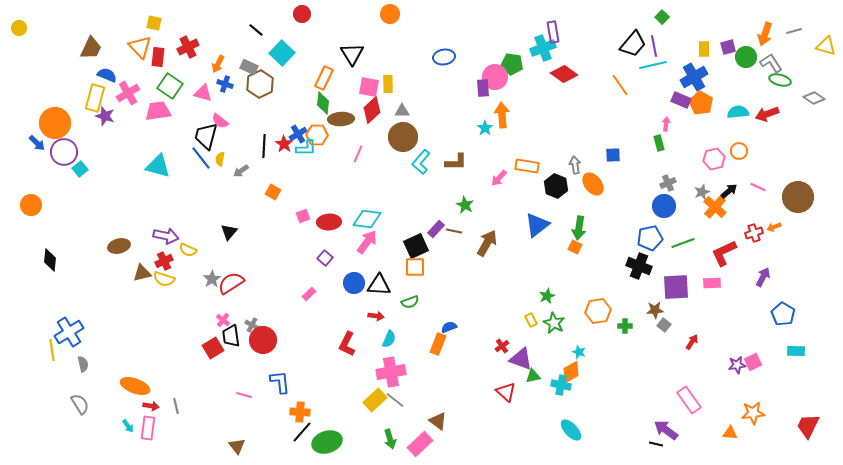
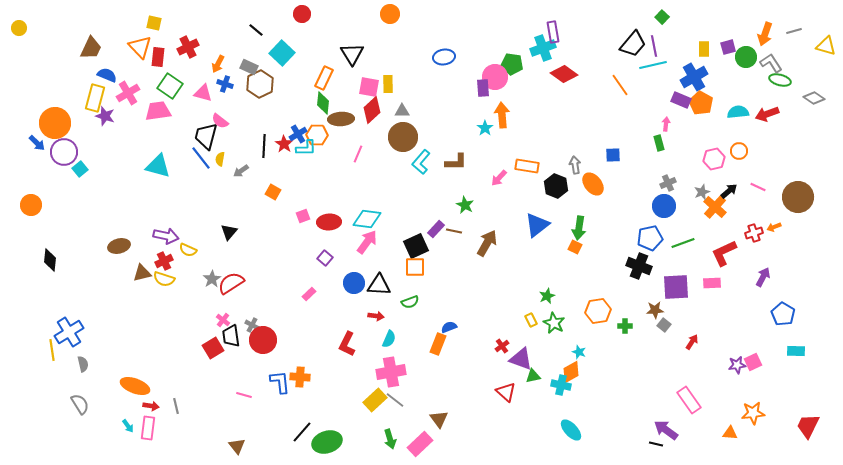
orange cross at (300, 412): moved 35 px up
brown triangle at (438, 421): moved 1 px right, 2 px up; rotated 18 degrees clockwise
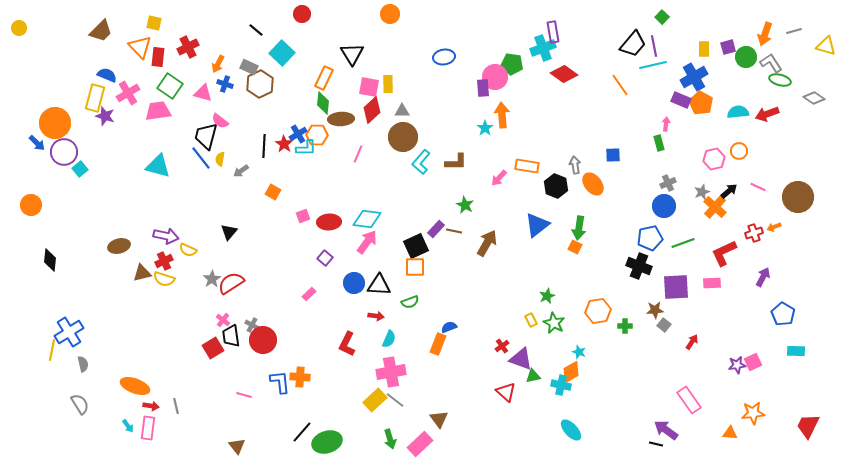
brown trapezoid at (91, 48): moved 10 px right, 17 px up; rotated 20 degrees clockwise
yellow line at (52, 350): rotated 20 degrees clockwise
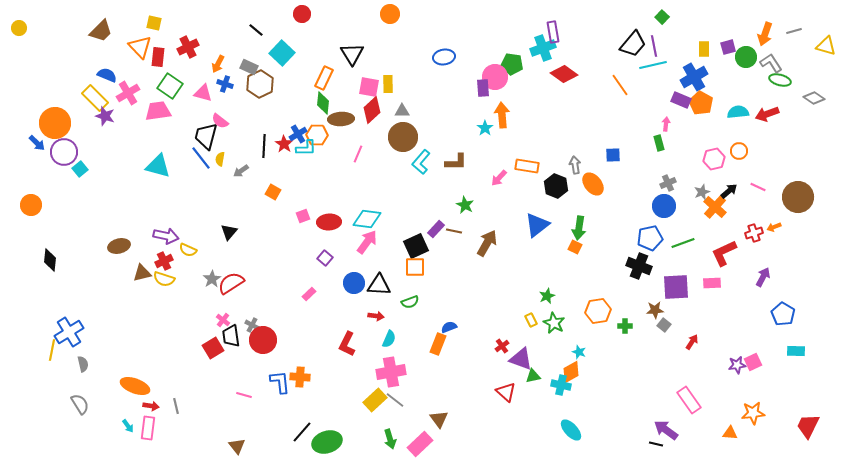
yellow rectangle at (95, 98): rotated 60 degrees counterclockwise
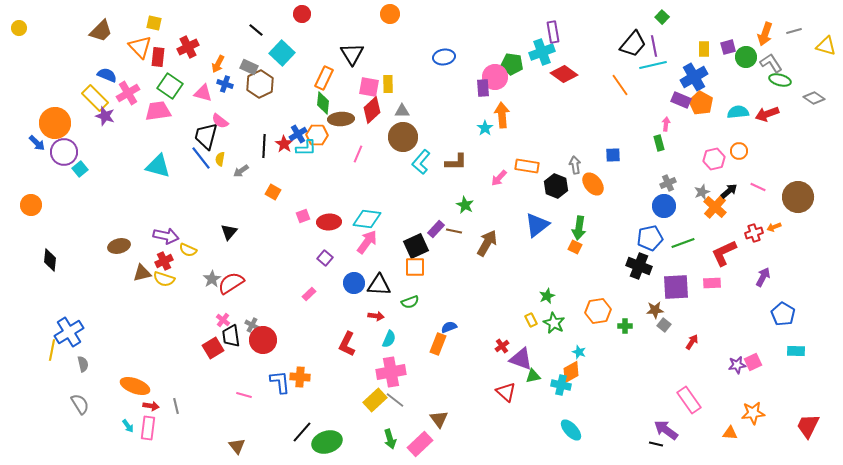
cyan cross at (543, 48): moved 1 px left, 4 px down
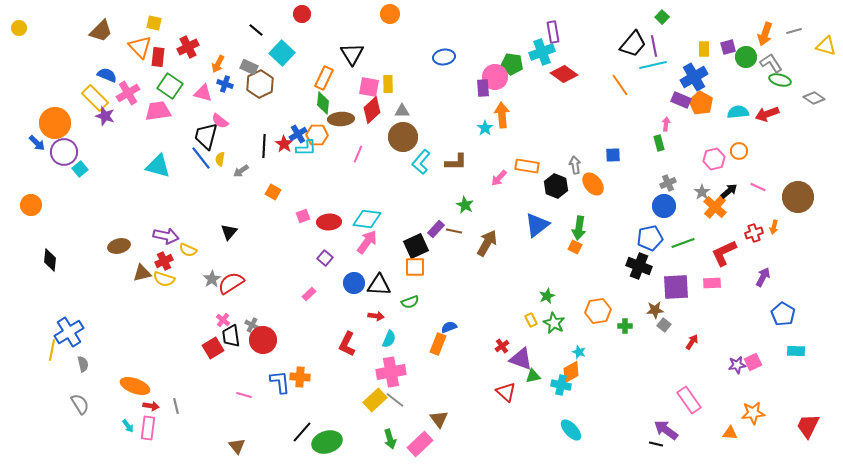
gray star at (702, 192): rotated 14 degrees counterclockwise
orange arrow at (774, 227): rotated 56 degrees counterclockwise
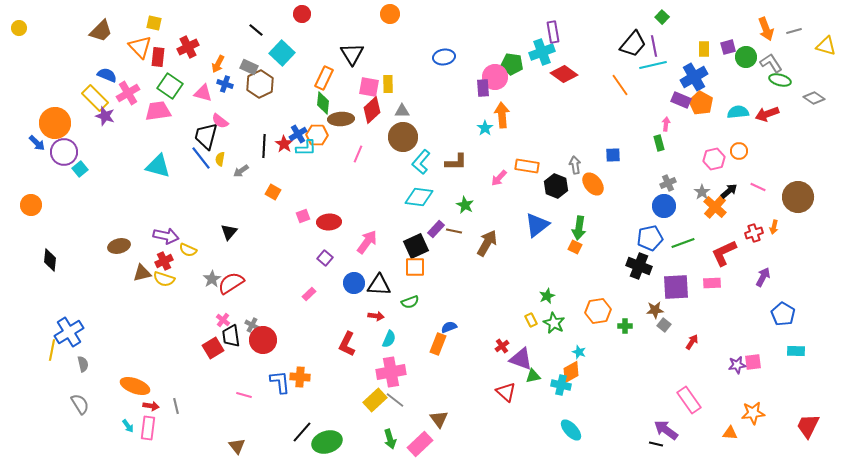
orange arrow at (765, 34): moved 1 px right, 5 px up; rotated 40 degrees counterclockwise
cyan diamond at (367, 219): moved 52 px right, 22 px up
pink square at (753, 362): rotated 18 degrees clockwise
